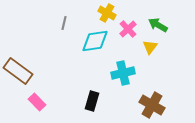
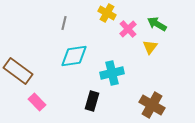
green arrow: moved 1 px left, 1 px up
cyan diamond: moved 21 px left, 15 px down
cyan cross: moved 11 px left
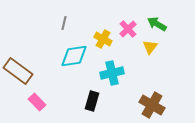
yellow cross: moved 4 px left, 26 px down
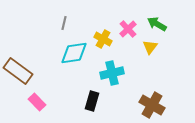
cyan diamond: moved 3 px up
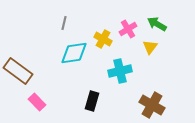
pink cross: rotated 12 degrees clockwise
cyan cross: moved 8 px right, 2 px up
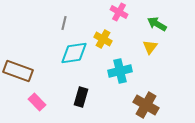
pink cross: moved 9 px left, 17 px up; rotated 30 degrees counterclockwise
brown rectangle: rotated 16 degrees counterclockwise
black rectangle: moved 11 px left, 4 px up
brown cross: moved 6 px left
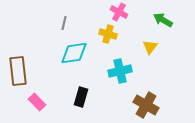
green arrow: moved 6 px right, 4 px up
yellow cross: moved 5 px right, 5 px up; rotated 12 degrees counterclockwise
brown rectangle: rotated 64 degrees clockwise
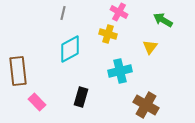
gray line: moved 1 px left, 10 px up
cyan diamond: moved 4 px left, 4 px up; rotated 20 degrees counterclockwise
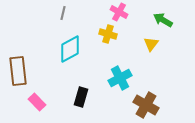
yellow triangle: moved 1 px right, 3 px up
cyan cross: moved 7 px down; rotated 15 degrees counterclockwise
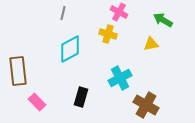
yellow triangle: rotated 42 degrees clockwise
